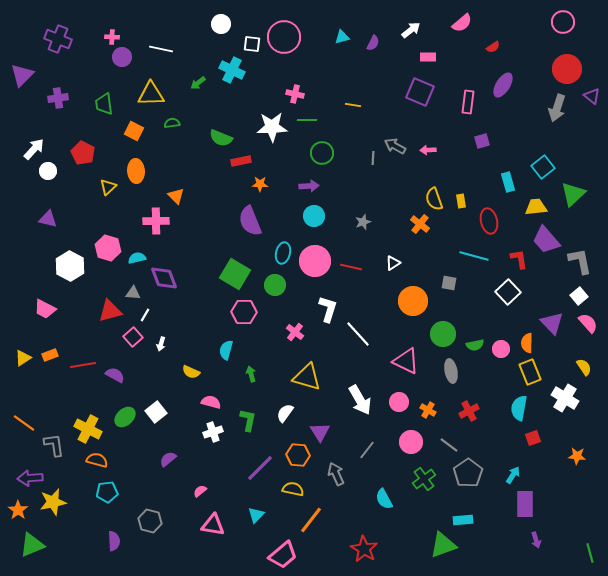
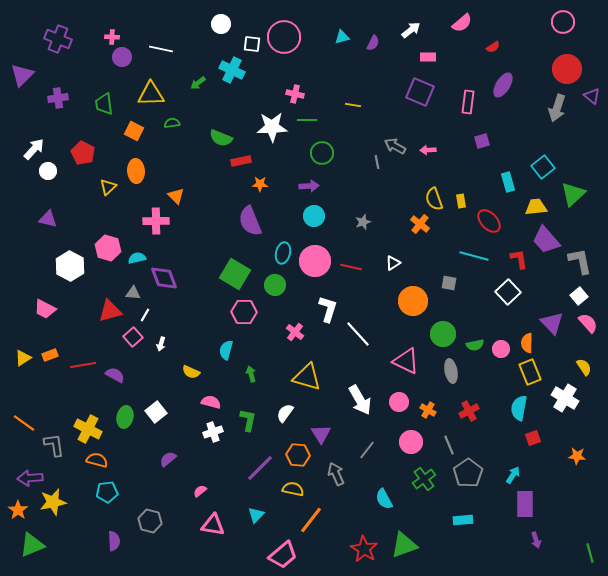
gray line at (373, 158): moved 4 px right, 4 px down; rotated 16 degrees counterclockwise
red ellipse at (489, 221): rotated 30 degrees counterclockwise
green ellipse at (125, 417): rotated 35 degrees counterclockwise
purple triangle at (320, 432): moved 1 px right, 2 px down
gray line at (449, 445): rotated 30 degrees clockwise
green triangle at (443, 545): moved 39 px left
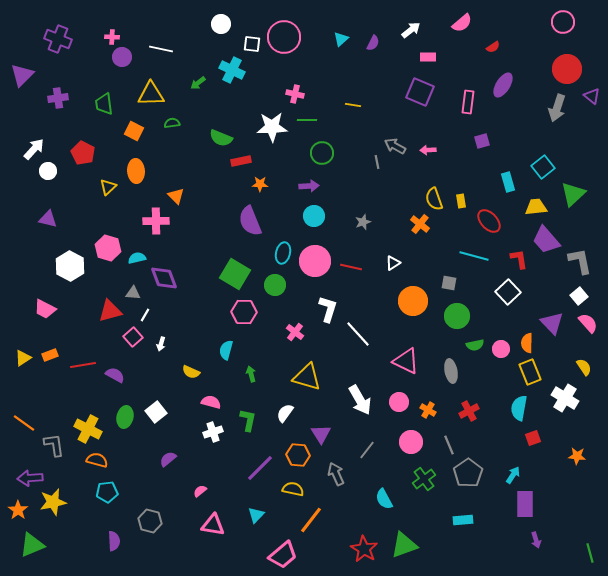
cyan triangle at (342, 37): moved 1 px left, 2 px down; rotated 28 degrees counterclockwise
green circle at (443, 334): moved 14 px right, 18 px up
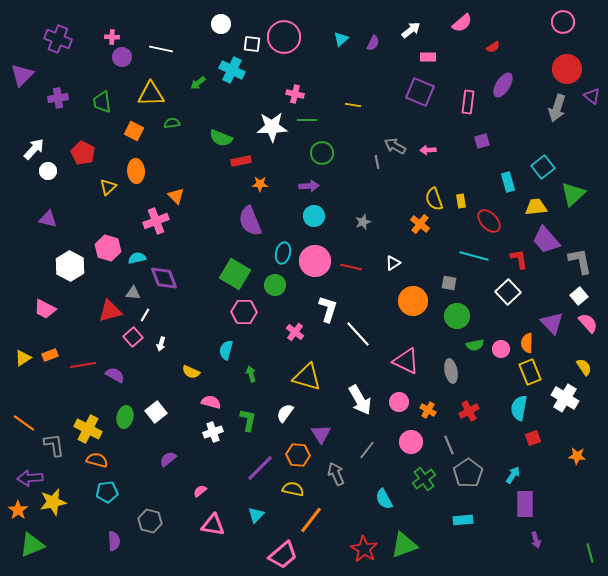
green trapezoid at (104, 104): moved 2 px left, 2 px up
pink cross at (156, 221): rotated 20 degrees counterclockwise
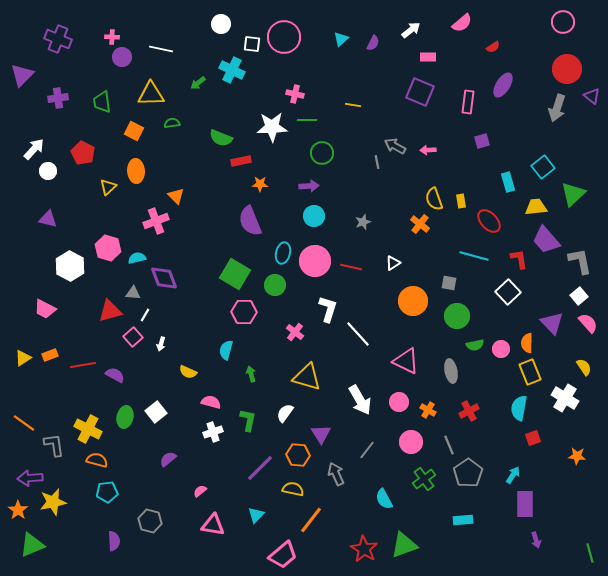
yellow semicircle at (191, 372): moved 3 px left
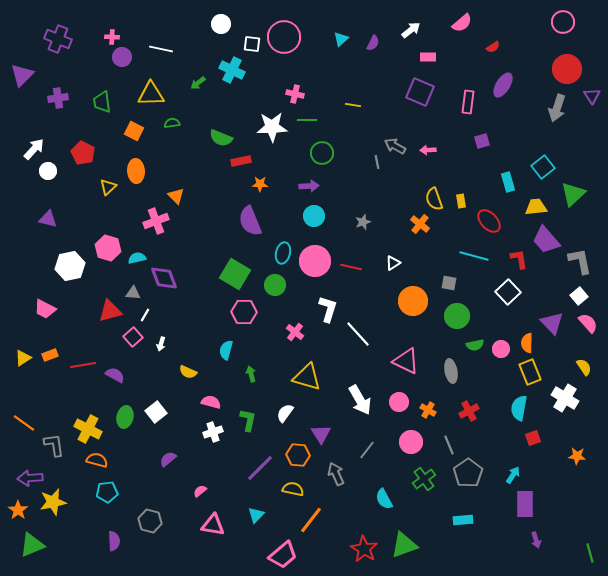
purple triangle at (592, 96): rotated 18 degrees clockwise
white hexagon at (70, 266): rotated 20 degrees clockwise
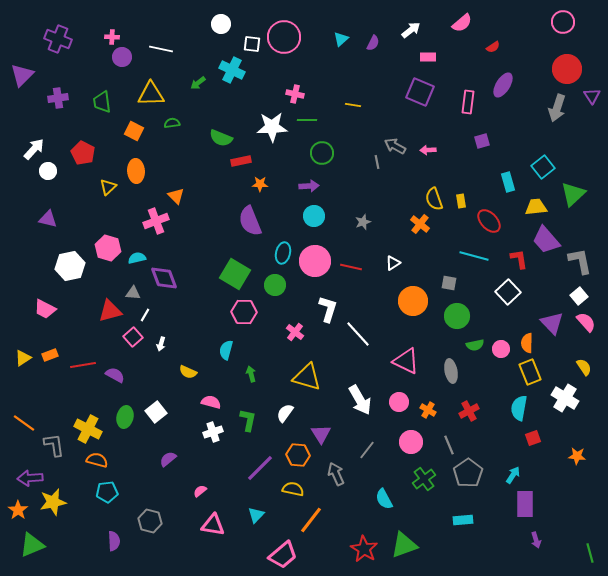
pink semicircle at (588, 323): moved 2 px left, 1 px up
